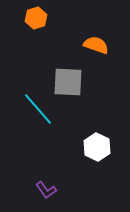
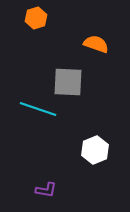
orange semicircle: moved 1 px up
cyan line: rotated 30 degrees counterclockwise
white hexagon: moved 2 px left, 3 px down; rotated 12 degrees clockwise
purple L-shape: rotated 45 degrees counterclockwise
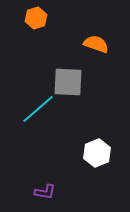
cyan line: rotated 60 degrees counterclockwise
white hexagon: moved 2 px right, 3 px down
purple L-shape: moved 1 px left, 2 px down
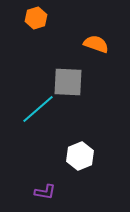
white hexagon: moved 17 px left, 3 px down
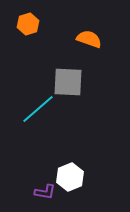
orange hexagon: moved 8 px left, 6 px down
orange semicircle: moved 7 px left, 5 px up
white hexagon: moved 10 px left, 21 px down
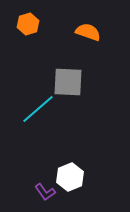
orange semicircle: moved 1 px left, 7 px up
purple L-shape: rotated 45 degrees clockwise
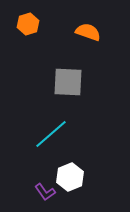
cyan line: moved 13 px right, 25 px down
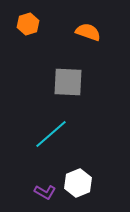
white hexagon: moved 8 px right, 6 px down
purple L-shape: rotated 25 degrees counterclockwise
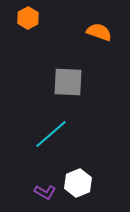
orange hexagon: moved 6 px up; rotated 10 degrees counterclockwise
orange semicircle: moved 11 px right
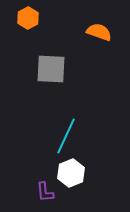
gray square: moved 17 px left, 13 px up
cyan line: moved 15 px right, 2 px down; rotated 24 degrees counterclockwise
white hexagon: moved 7 px left, 10 px up
purple L-shape: rotated 55 degrees clockwise
